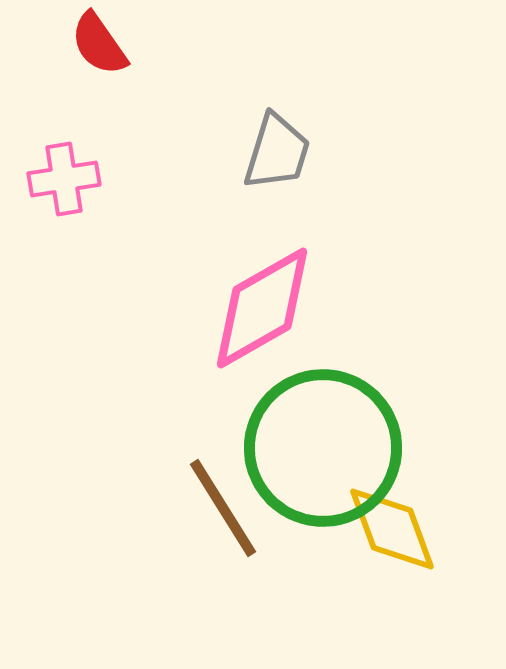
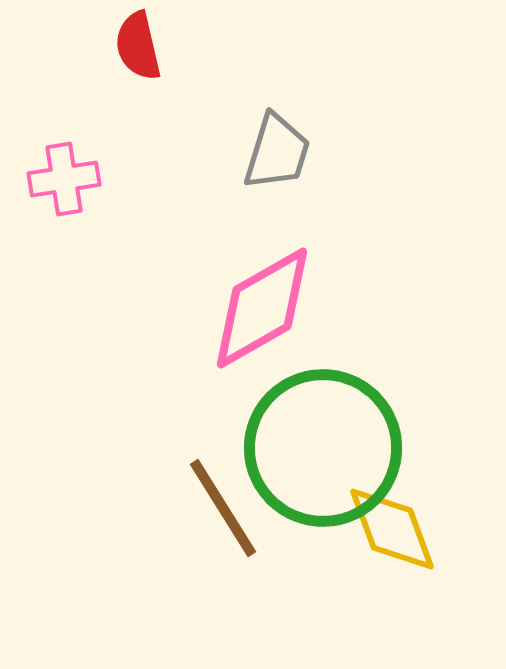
red semicircle: moved 39 px right, 2 px down; rotated 22 degrees clockwise
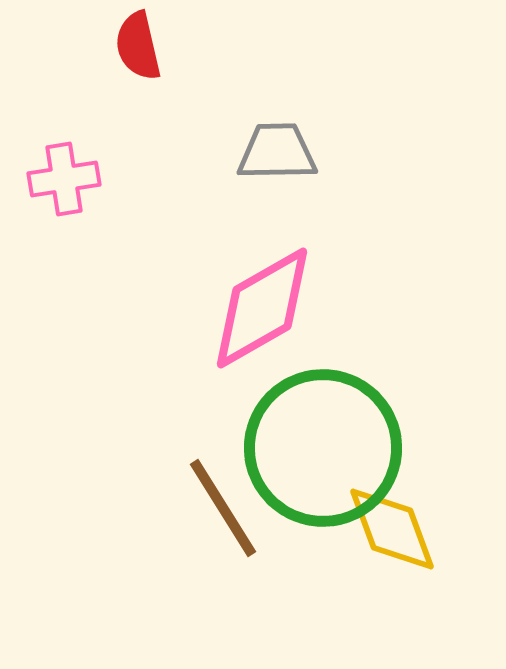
gray trapezoid: rotated 108 degrees counterclockwise
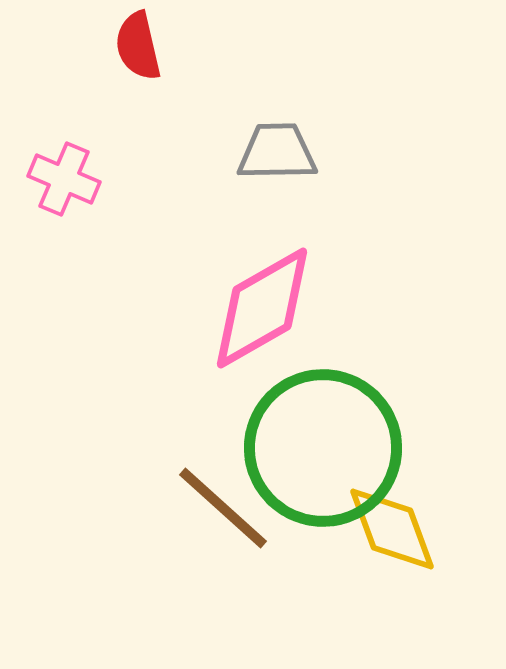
pink cross: rotated 32 degrees clockwise
brown line: rotated 16 degrees counterclockwise
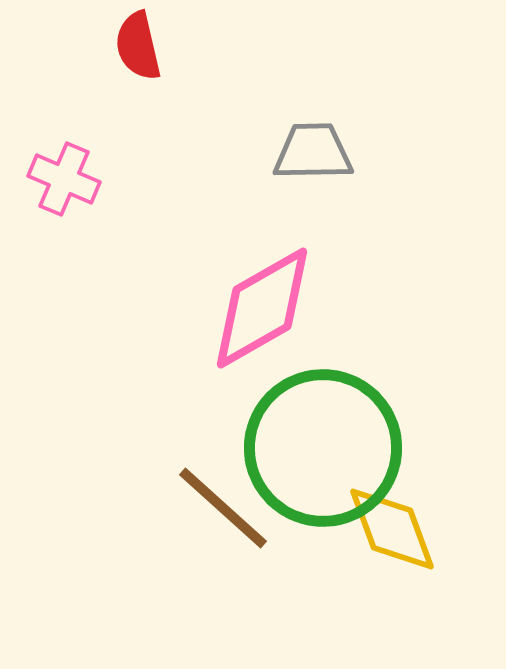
gray trapezoid: moved 36 px right
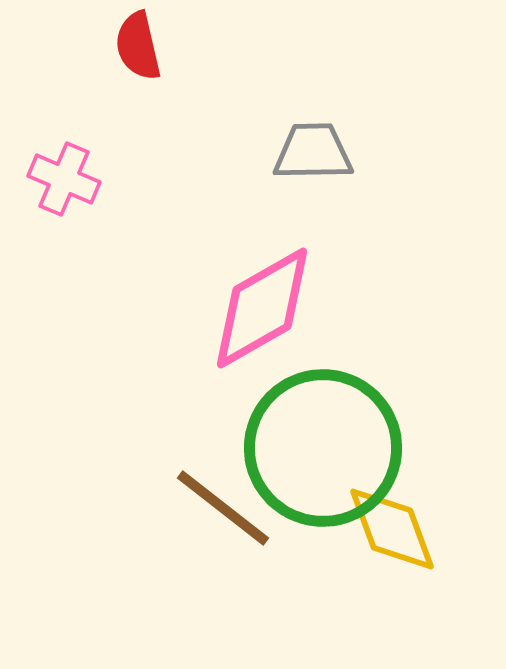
brown line: rotated 4 degrees counterclockwise
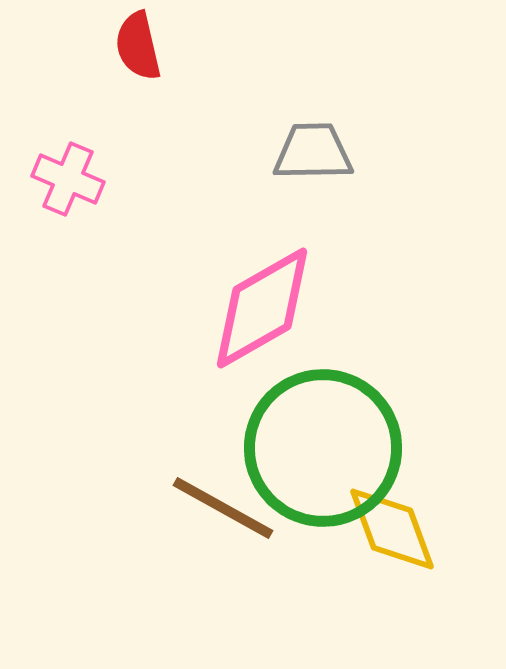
pink cross: moved 4 px right
brown line: rotated 9 degrees counterclockwise
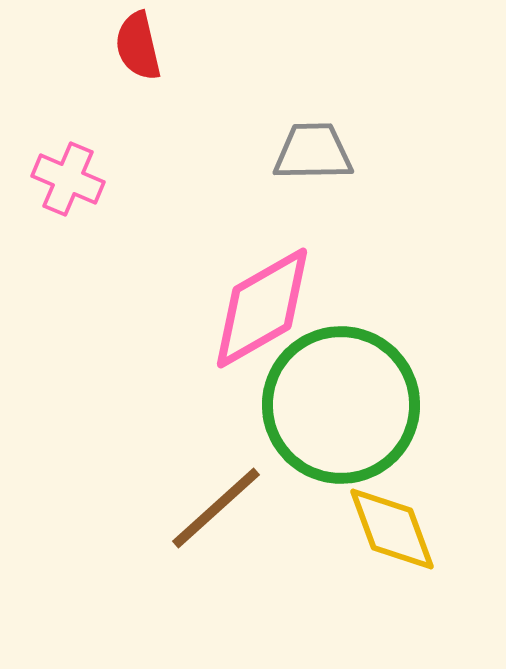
green circle: moved 18 px right, 43 px up
brown line: moved 7 px left; rotated 71 degrees counterclockwise
